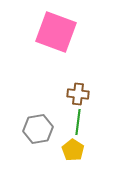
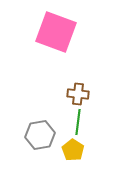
gray hexagon: moved 2 px right, 6 px down
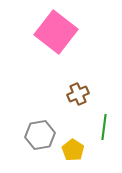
pink square: rotated 18 degrees clockwise
brown cross: rotated 30 degrees counterclockwise
green line: moved 26 px right, 5 px down
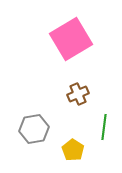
pink square: moved 15 px right, 7 px down; rotated 21 degrees clockwise
gray hexagon: moved 6 px left, 6 px up
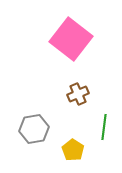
pink square: rotated 21 degrees counterclockwise
